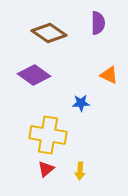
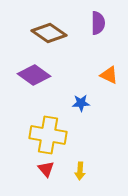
red triangle: rotated 30 degrees counterclockwise
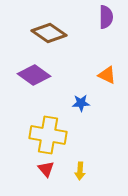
purple semicircle: moved 8 px right, 6 px up
orange triangle: moved 2 px left
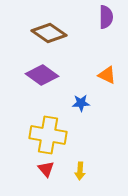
purple diamond: moved 8 px right
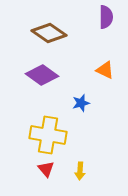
orange triangle: moved 2 px left, 5 px up
blue star: rotated 12 degrees counterclockwise
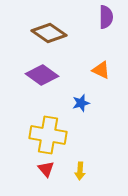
orange triangle: moved 4 px left
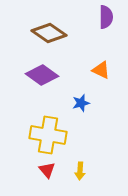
red triangle: moved 1 px right, 1 px down
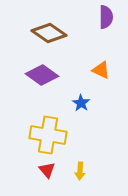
blue star: rotated 24 degrees counterclockwise
